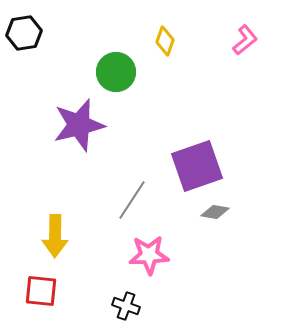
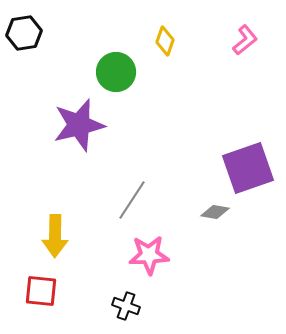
purple square: moved 51 px right, 2 px down
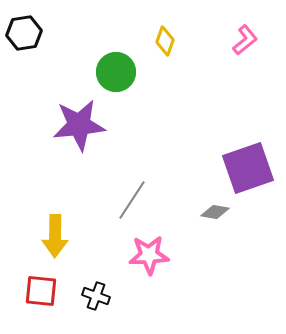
purple star: rotated 8 degrees clockwise
black cross: moved 30 px left, 10 px up
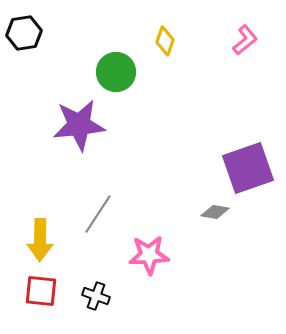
gray line: moved 34 px left, 14 px down
yellow arrow: moved 15 px left, 4 px down
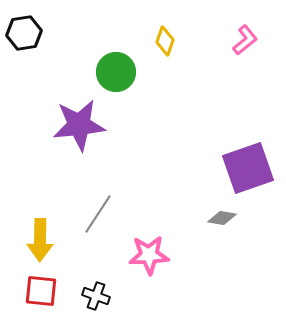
gray diamond: moved 7 px right, 6 px down
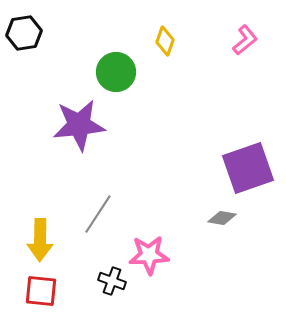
black cross: moved 16 px right, 15 px up
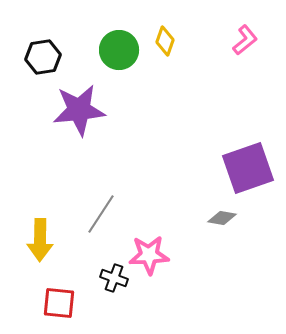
black hexagon: moved 19 px right, 24 px down
green circle: moved 3 px right, 22 px up
purple star: moved 15 px up
gray line: moved 3 px right
black cross: moved 2 px right, 3 px up
red square: moved 18 px right, 12 px down
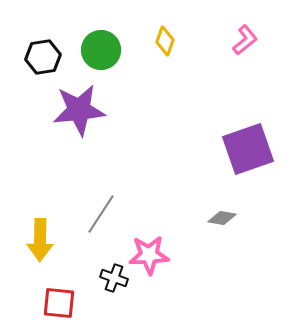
green circle: moved 18 px left
purple square: moved 19 px up
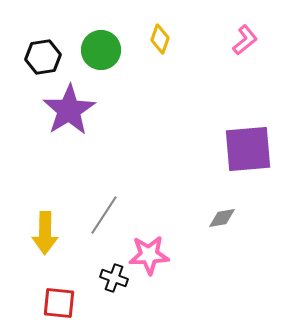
yellow diamond: moved 5 px left, 2 px up
purple star: moved 10 px left; rotated 26 degrees counterclockwise
purple square: rotated 14 degrees clockwise
gray line: moved 3 px right, 1 px down
gray diamond: rotated 20 degrees counterclockwise
yellow arrow: moved 5 px right, 7 px up
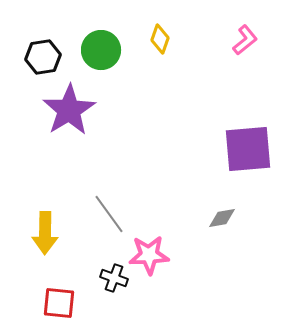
gray line: moved 5 px right, 1 px up; rotated 69 degrees counterclockwise
